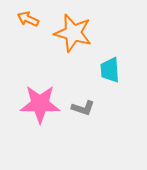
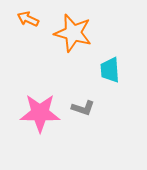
pink star: moved 9 px down
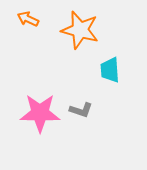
orange star: moved 7 px right, 3 px up
gray L-shape: moved 2 px left, 2 px down
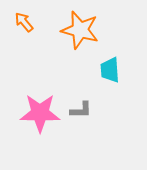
orange arrow: moved 4 px left, 3 px down; rotated 25 degrees clockwise
gray L-shape: rotated 20 degrees counterclockwise
